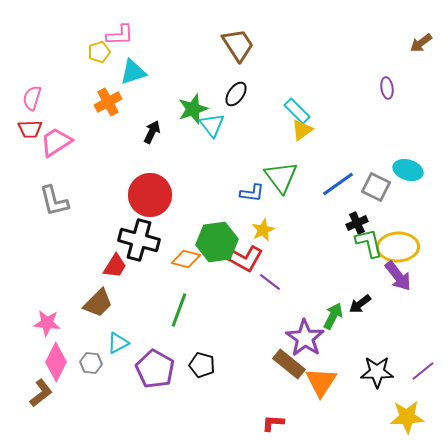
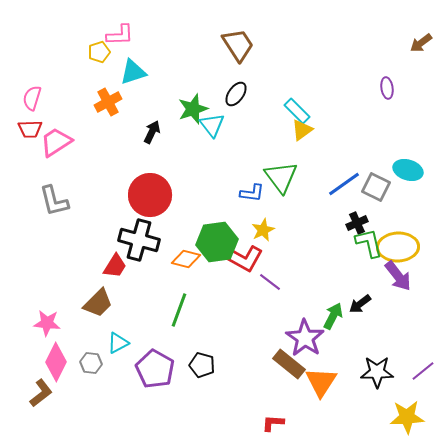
blue line at (338, 184): moved 6 px right
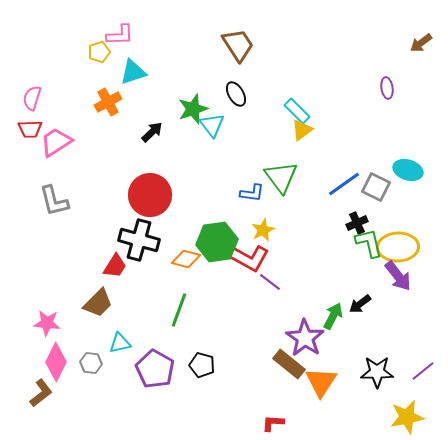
black ellipse at (236, 94): rotated 65 degrees counterclockwise
black arrow at (152, 132): rotated 20 degrees clockwise
red L-shape at (243, 258): moved 6 px right
cyan triangle at (118, 343): moved 2 px right; rotated 15 degrees clockwise
yellow star at (407, 417): rotated 8 degrees counterclockwise
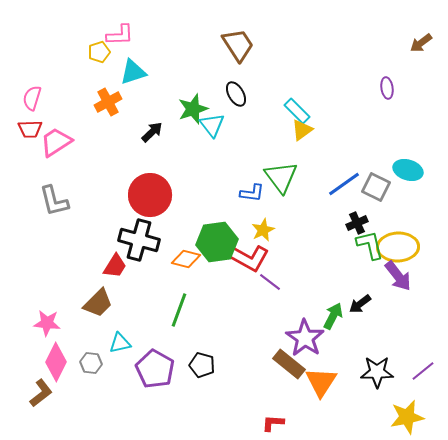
green L-shape at (369, 243): moved 1 px right, 2 px down
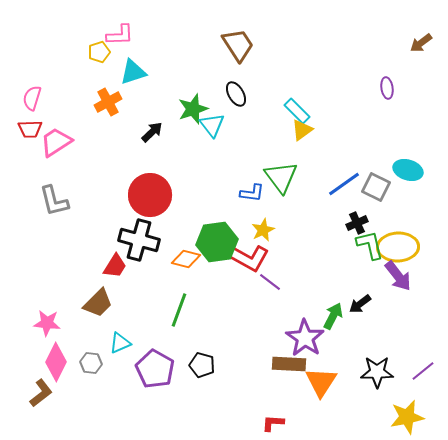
cyan triangle at (120, 343): rotated 10 degrees counterclockwise
brown rectangle at (289, 364): rotated 36 degrees counterclockwise
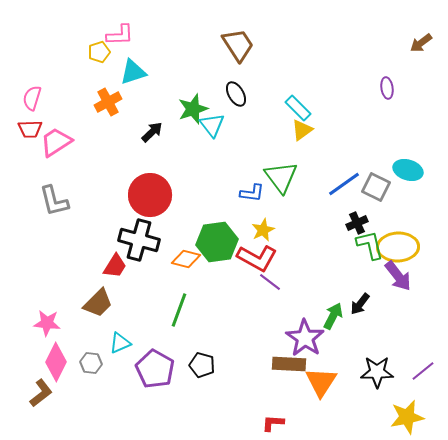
cyan rectangle at (297, 111): moved 1 px right, 3 px up
red L-shape at (249, 258): moved 8 px right
black arrow at (360, 304): rotated 15 degrees counterclockwise
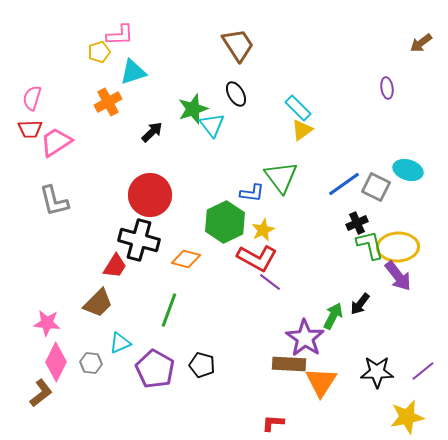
green hexagon at (217, 242): moved 8 px right, 20 px up; rotated 18 degrees counterclockwise
green line at (179, 310): moved 10 px left
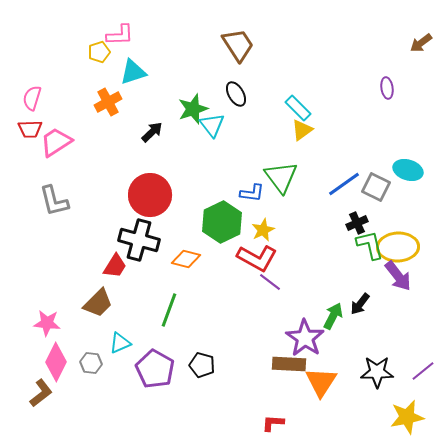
green hexagon at (225, 222): moved 3 px left
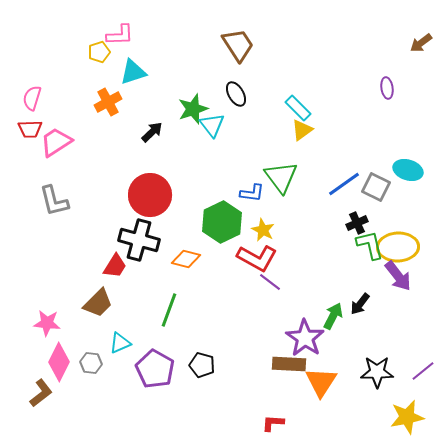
yellow star at (263, 230): rotated 20 degrees counterclockwise
pink diamond at (56, 362): moved 3 px right
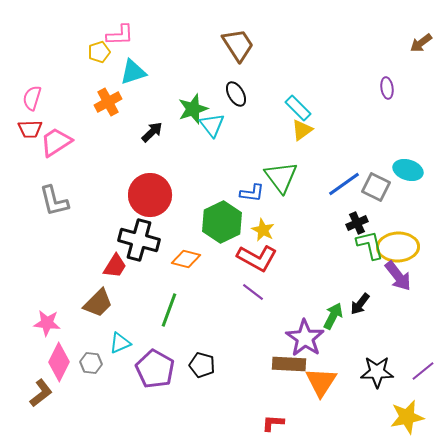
purple line at (270, 282): moved 17 px left, 10 px down
